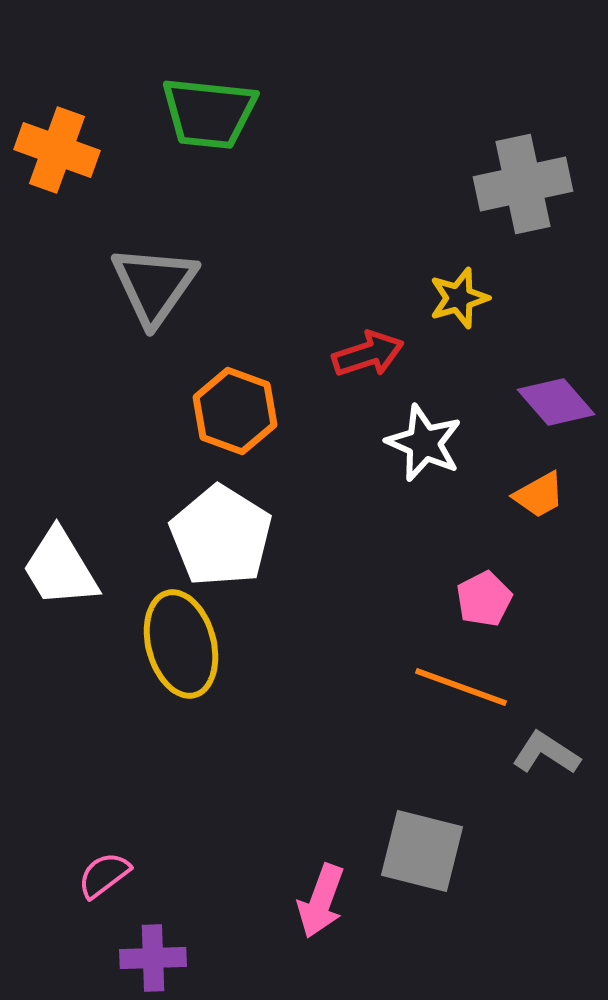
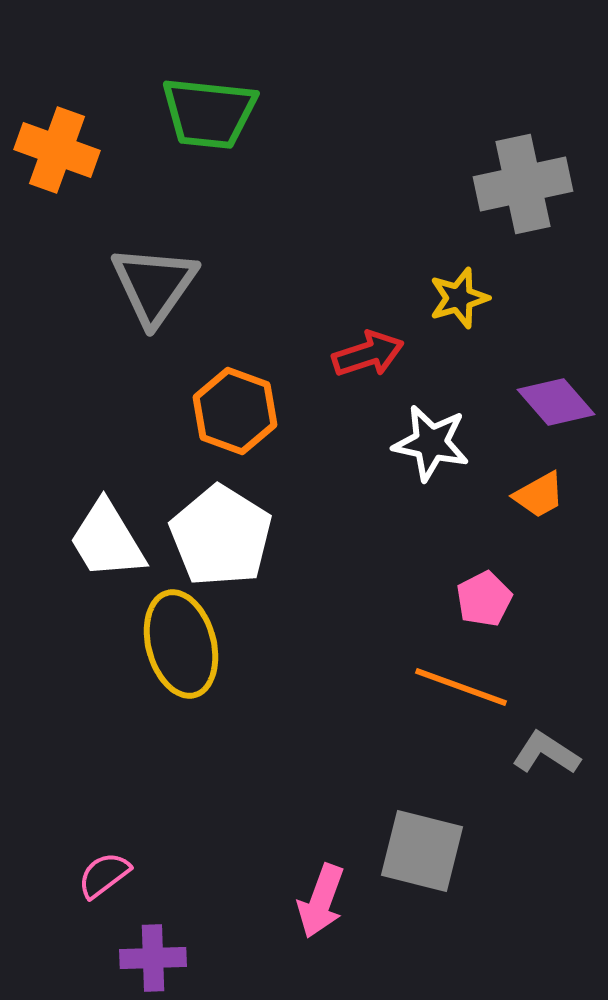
white star: moved 7 px right; rotated 12 degrees counterclockwise
white trapezoid: moved 47 px right, 28 px up
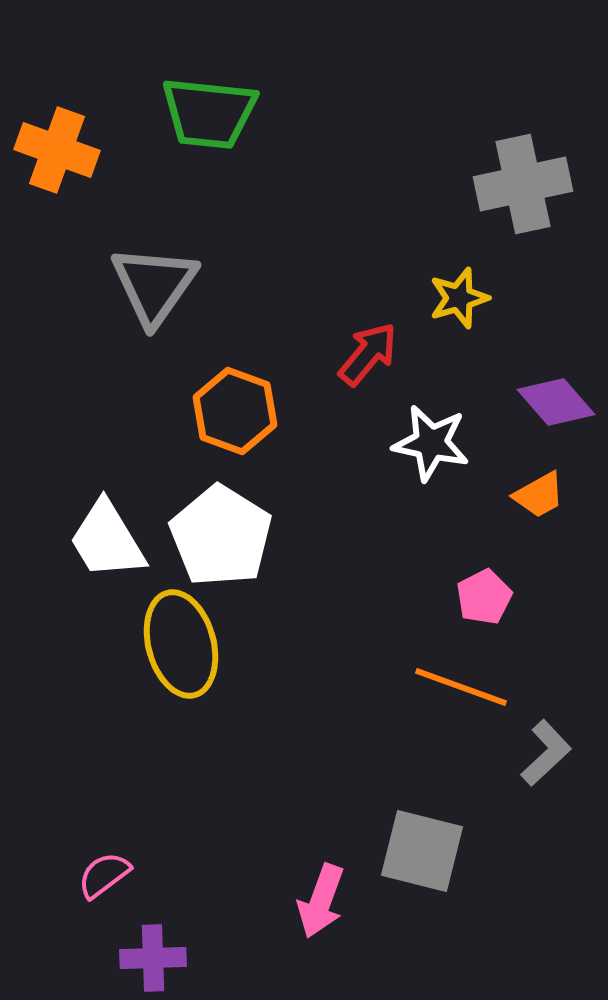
red arrow: rotated 32 degrees counterclockwise
pink pentagon: moved 2 px up
gray L-shape: rotated 104 degrees clockwise
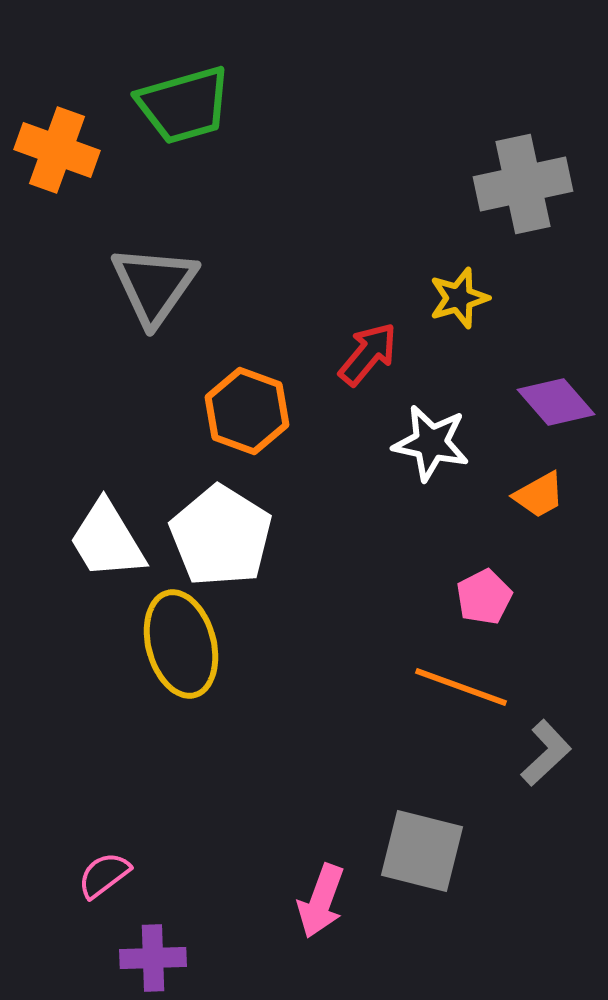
green trapezoid: moved 25 px left, 8 px up; rotated 22 degrees counterclockwise
orange hexagon: moved 12 px right
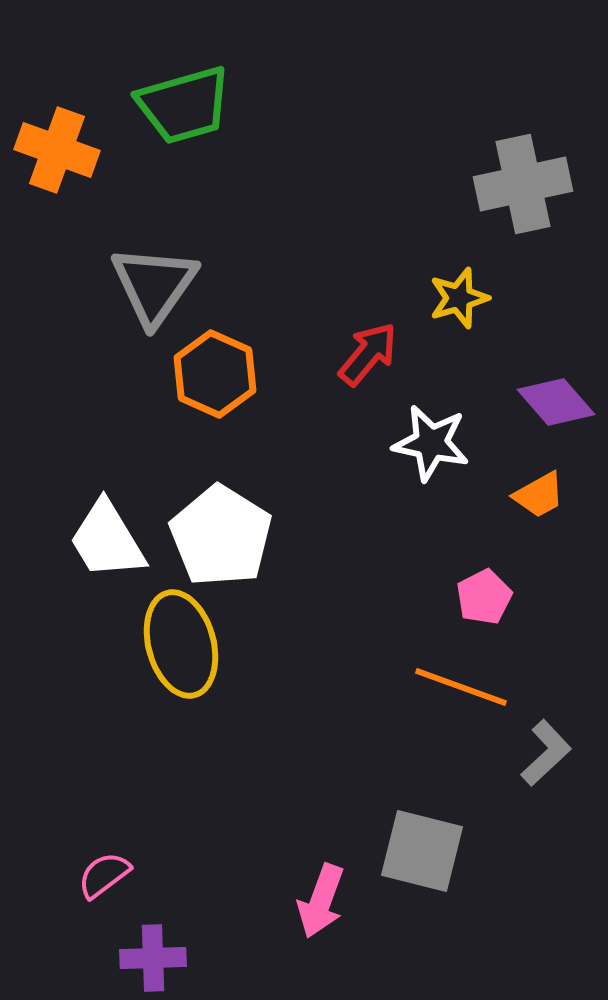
orange hexagon: moved 32 px left, 37 px up; rotated 4 degrees clockwise
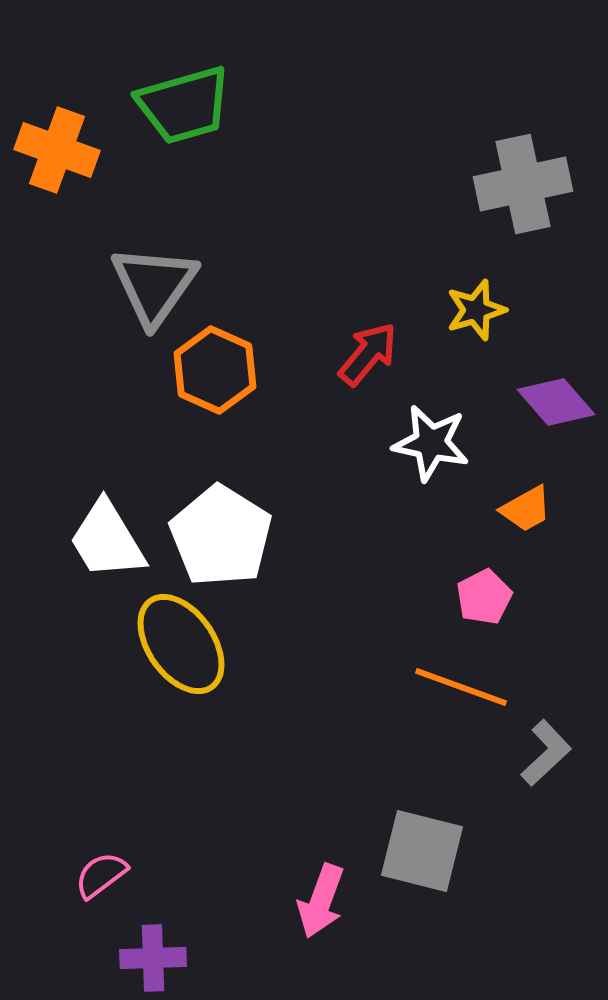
yellow star: moved 17 px right, 12 px down
orange hexagon: moved 4 px up
orange trapezoid: moved 13 px left, 14 px down
yellow ellipse: rotated 20 degrees counterclockwise
pink semicircle: moved 3 px left
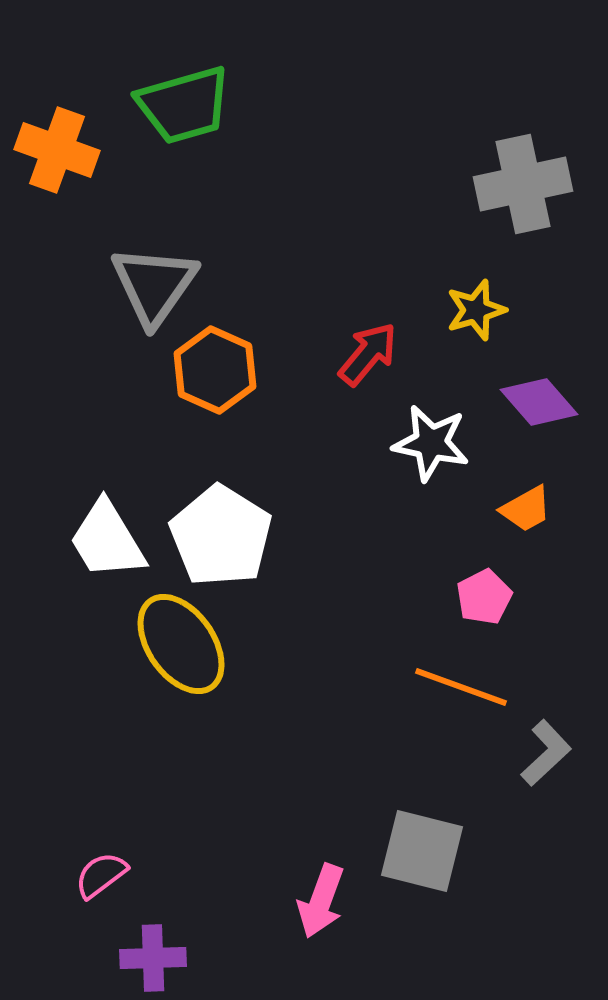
purple diamond: moved 17 px left
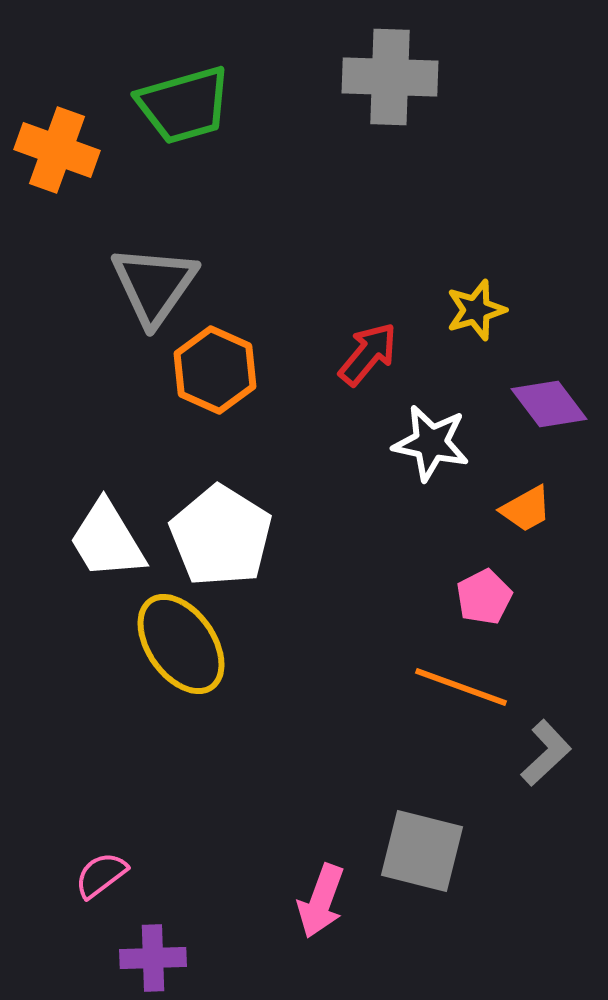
gray cross: moved 133 px left, 107 px up; rotated 14 degrees clockwise
purple diamond: moved 10 px right, 2 px down; rotated 4 degrees clockwise
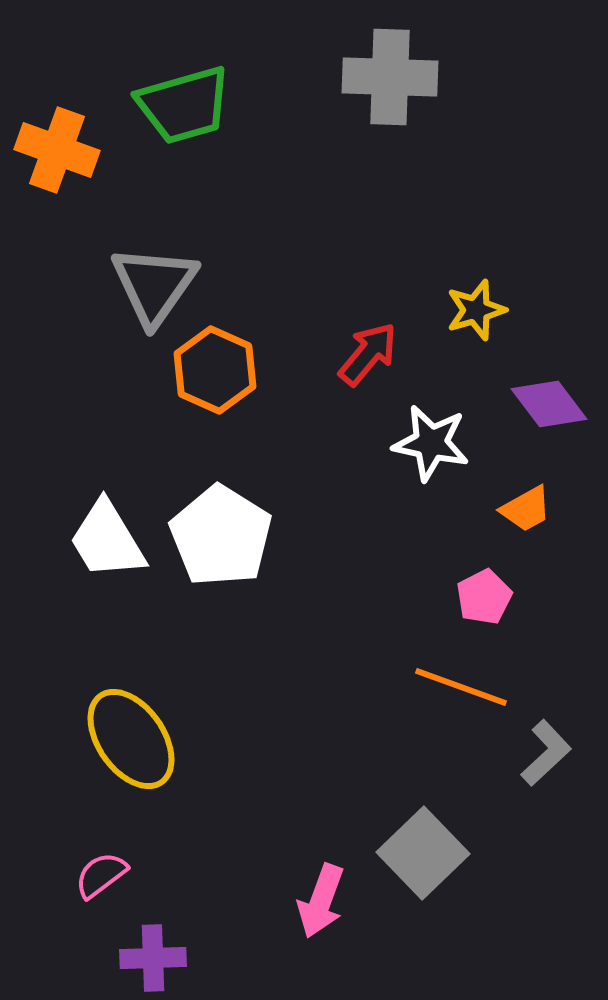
yellow ellipse: moved 50 px left, 95 px down
gray square: moved 1 px right, 2 px down; rotated 32 degrees clockwise
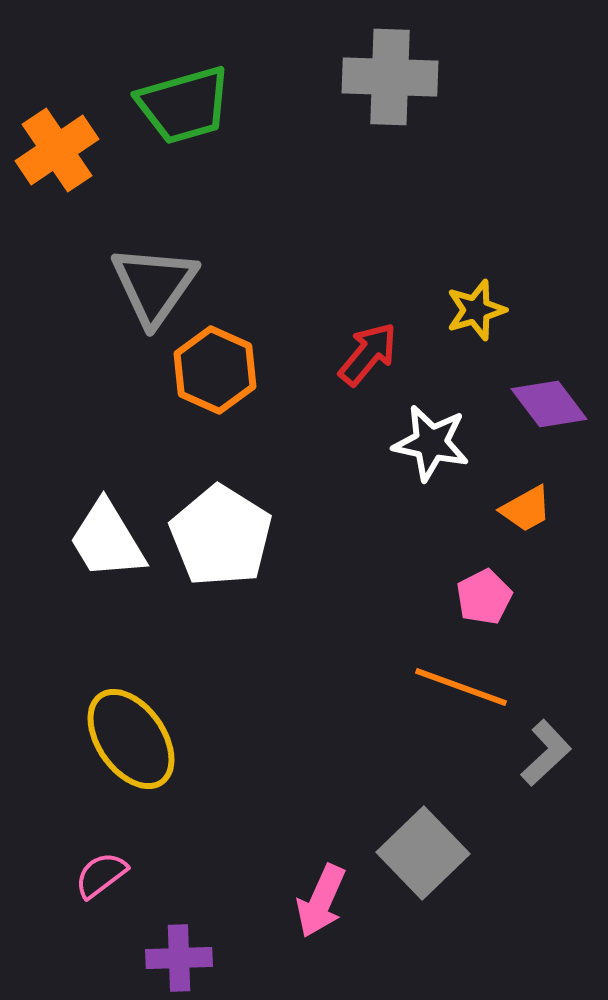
orange cross: rotated 36 degrees clockwise
pink arrow: rotated 4 degrees clockwise
purple cross: moved 26 px right
